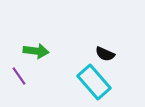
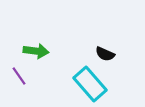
cyan rectangle: moved 4 px left, 2 px down
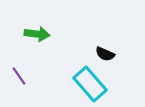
green arrow: moved 1 px right, 17 px up
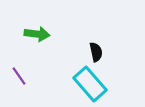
black semicircle: moved 9 px left, 2 px up; rotated 126 degrees counterclockwise
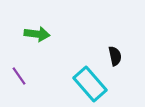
black semicircle: moved 19 px right, 4 px down
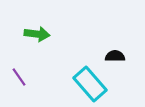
black semicircle: rotated 78 degrees counterclockwise
purple line: moved 1 px down
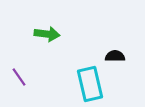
green arrow: moved 10 px right
cyan rectangle: rotated 28 degrees clockwise
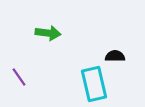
green arrow: moved 1 px right, 1 px up
cyan rectangle: moved 4 px right
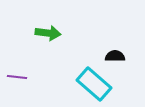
purple line: moved 2 px left; rotated 48 degrees counterclockwise
cyan rectangle: rotated 36 degrees counterclockwise
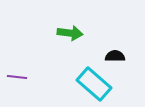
green arrow: moved 22 px right
